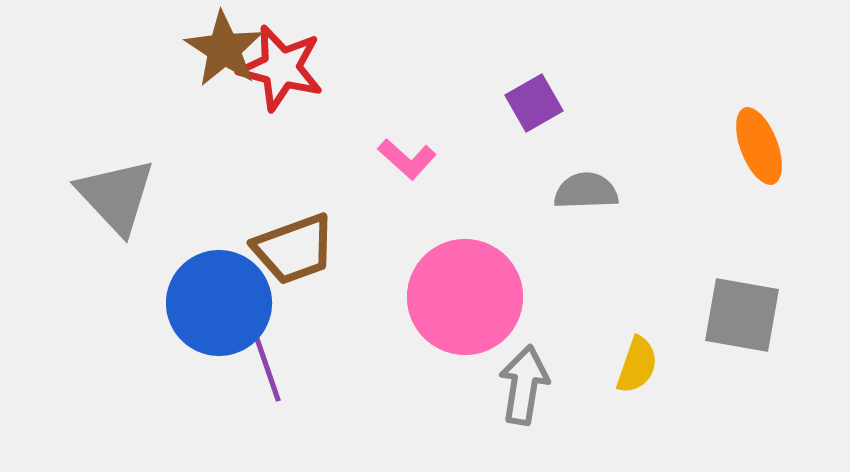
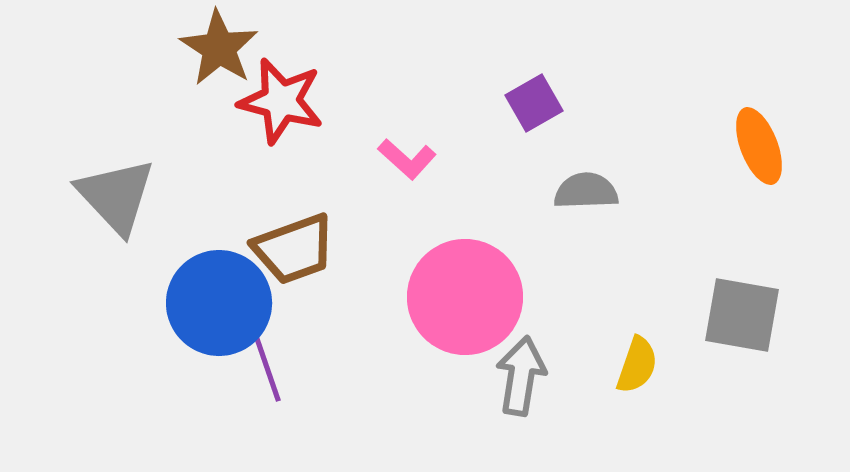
brown star: moved 5 px left, 1 px up
red star: moved 33 px down
gray arrow: moved 3 px left, 9 px up
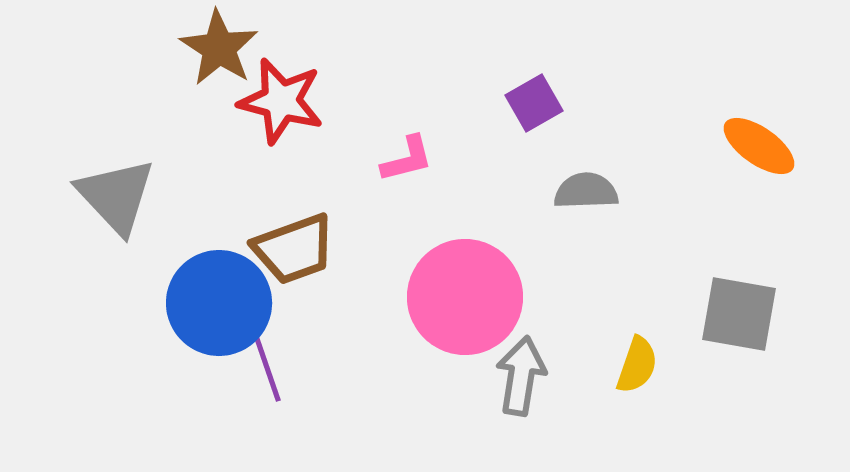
orange ellipse: rotated 34 degrees counterclockwise
pink L-shape: rotated 56 degrees counterclockwise
gray square: moved 3 px left, 1 px up
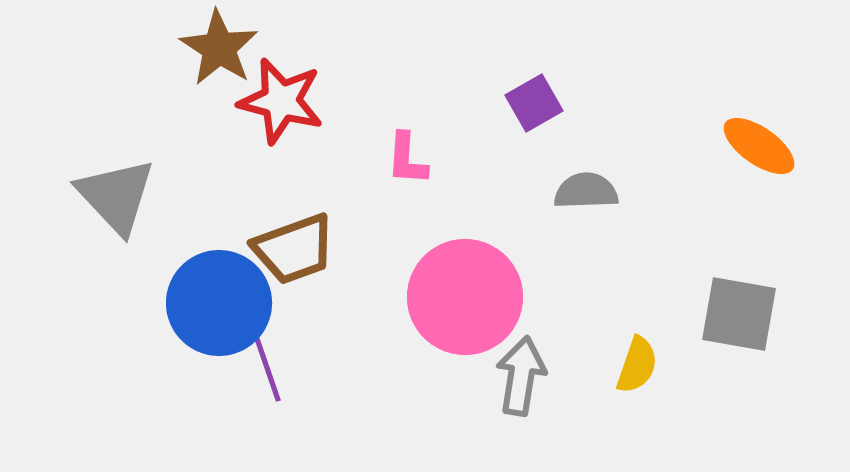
pink L-shape: rotated 108 degrees clockwise
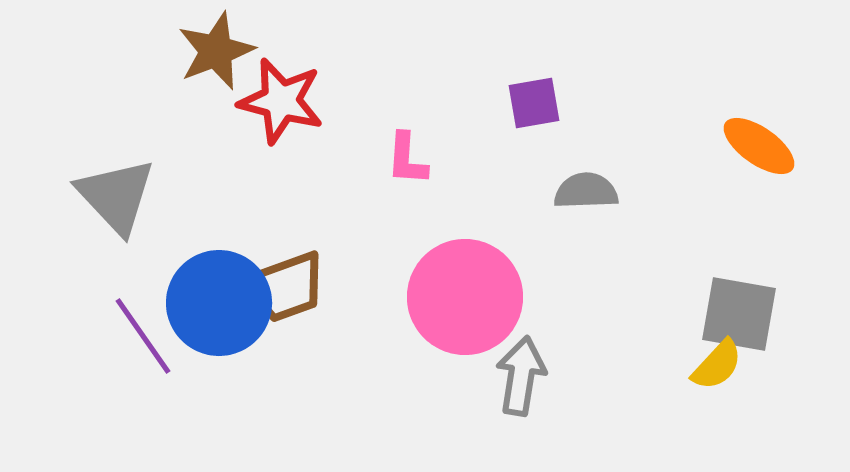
brown star: moved 3 px left, 3 px down; rotated 18 degrees clockwise
purple square: rotated 20 degrees clockwise
brown trapezoid: moved 9 px left, 38 px down
purple line: moved 121 px left, 23 px up; rotated 16 degrees counterclockwise
yellow semicircle: moved 80 px right; rotated 24 degrees clockwise
